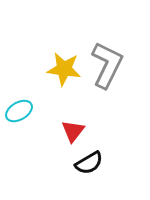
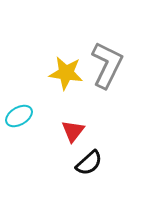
yellow star: moved 2 px right, 4 px down
cyan ellipse: moved 5 px down
black semicircle: rotated 12 degrees counterclockwise
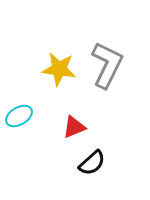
yellow star: moved 7 px left, 4 px up
red triangle: moved 1 px right, 4 px up; rotated 30 degrees clockwise
black semicircle: moved 3 px right
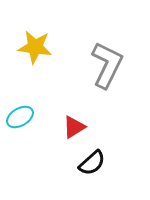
yellow star: moved 24 px left, 22 px up
cyan ellipse: moved 1 px right, 1 px down
red triangle: rotated 10 degrees counterclockwise
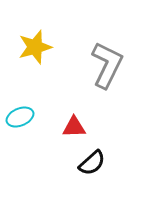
yellow star: rotated 24 degrees counterclockwise
cyan ellipse: rotated 8 degrees clockwise
red triangle: rotated 30 degrees clockwise
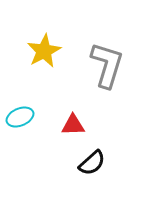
yellow star: moved 9 px right, 4 px down; rotated 12 degrees counterclockwise
gray L-shape: rotated 9 degrees counterclockwise
red triangle: moved 1 px left, 2 px up
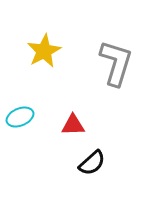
gray L-shape: moved 9 px right, 2 px up
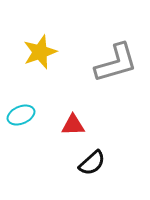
yellow star: moved 4 px left, 1 px down; rotated 8 degrees clockwise
gray L-shape: rotated 57 degrees clockwise
cyan ellipse: moved 1 px right, 2 px up
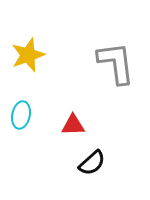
yellow star: moved 12 px left, 3 px down
gray L-shape: rotated 81 degrees counterclockwise
cyan ellipse: rotated 56 degrees counterclockwise
